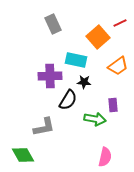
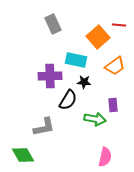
red line: moved 1 px left, 2 px down; rotated 32 degrees clockwise
orange trapezoid: moved 3 px left
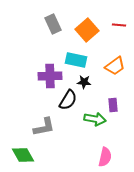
orange square: moved 11 px left, 7 px up
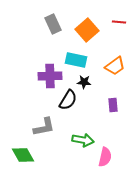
red line: moved 3 px up
green arrow: moved 12 px left, 21 px down
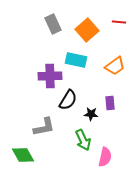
black star: moved 7 px right, 32 px down
purple rectangle: moved 3 px left, 2 px up
green arrow: rotated 55 degrees clockwise
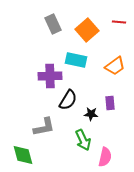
green diamond: rotated 15 degrees clockwise
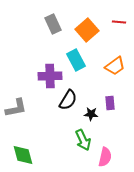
cyan rectangle: rotated 50 degrees clockwise
gray L-shape: moved 28 px left, 19 px up
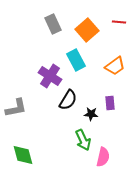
purple cross: rotated 35 degrees clockwise
pink semicircle: moved 2 px left
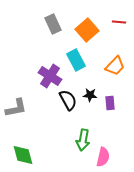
orange trapezoid: rotated 10 degrees counterclockwise
black semicircle: rotated 60 degrees counterclockwise
black star: moved 1 px left, 19 px up
green arrow: rotated 35 degrees clockwise
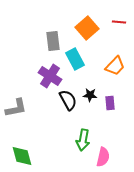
gray rectangle: moved 17 px down; rotated 18 degrees clockwise
orange square: moved 2 px up
cyan rectangle: moved 1 px left, 1 px up
green diamond: moved 1 px left, 1 px down
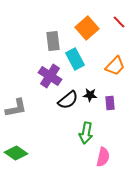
red line: rotated 40 degrees clockwise
black semicircle: rotated 80 degrees clockwise
green arrow: moved 3 px right, 7 px up
green diamond: moved 6 px left, 3 px up; rotated 40 degrees counterclockwise
